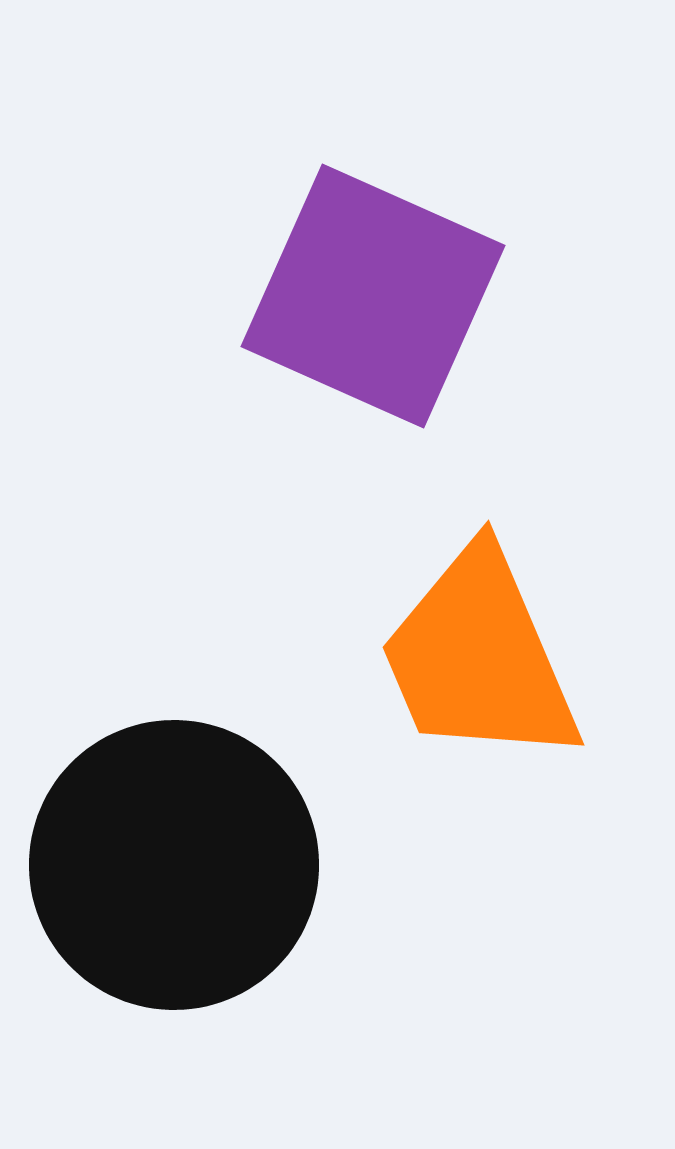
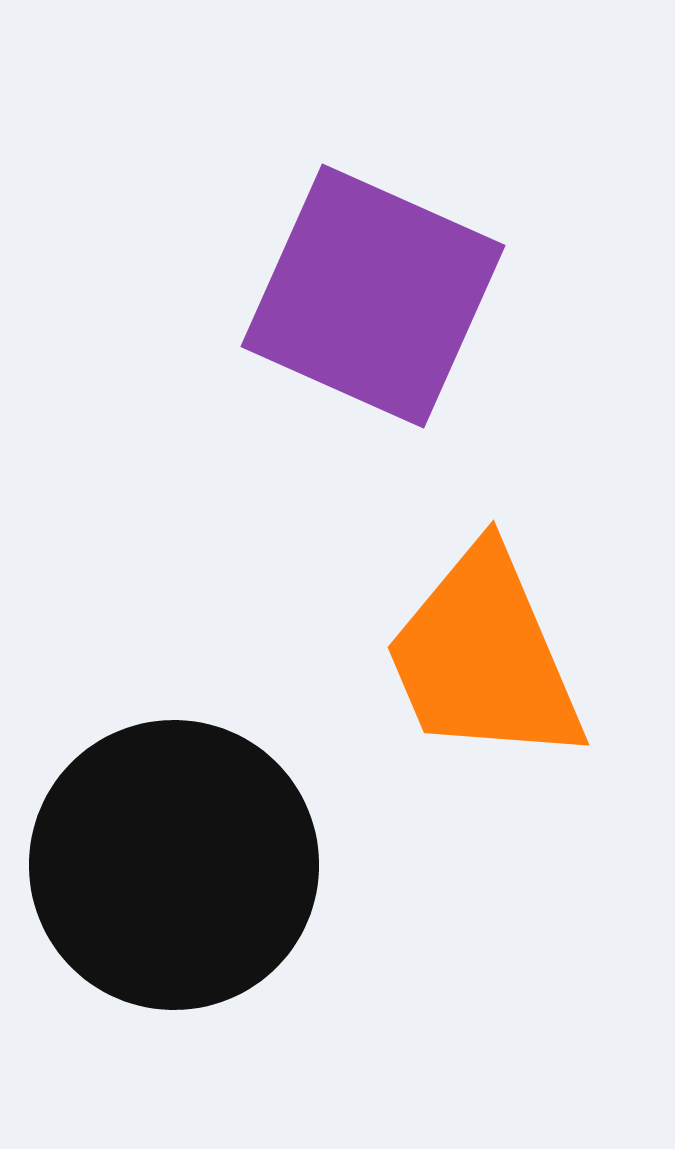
orange trapezoid: moved 5 px right
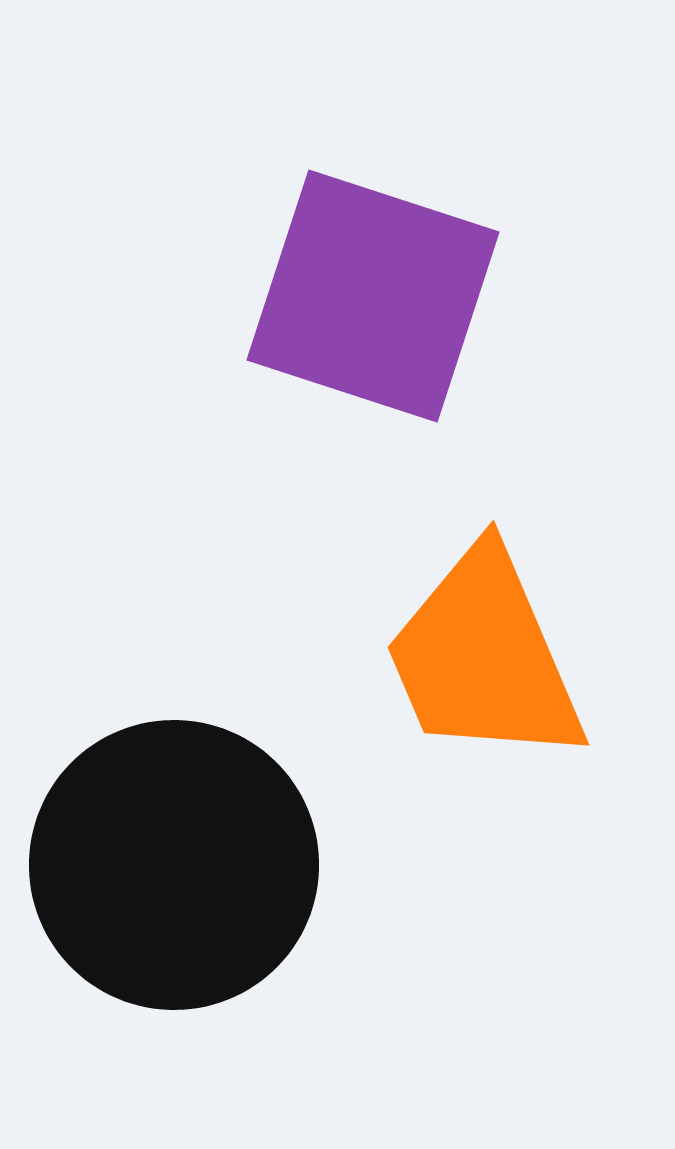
purple square: rotated 6 degrees counterclockwise
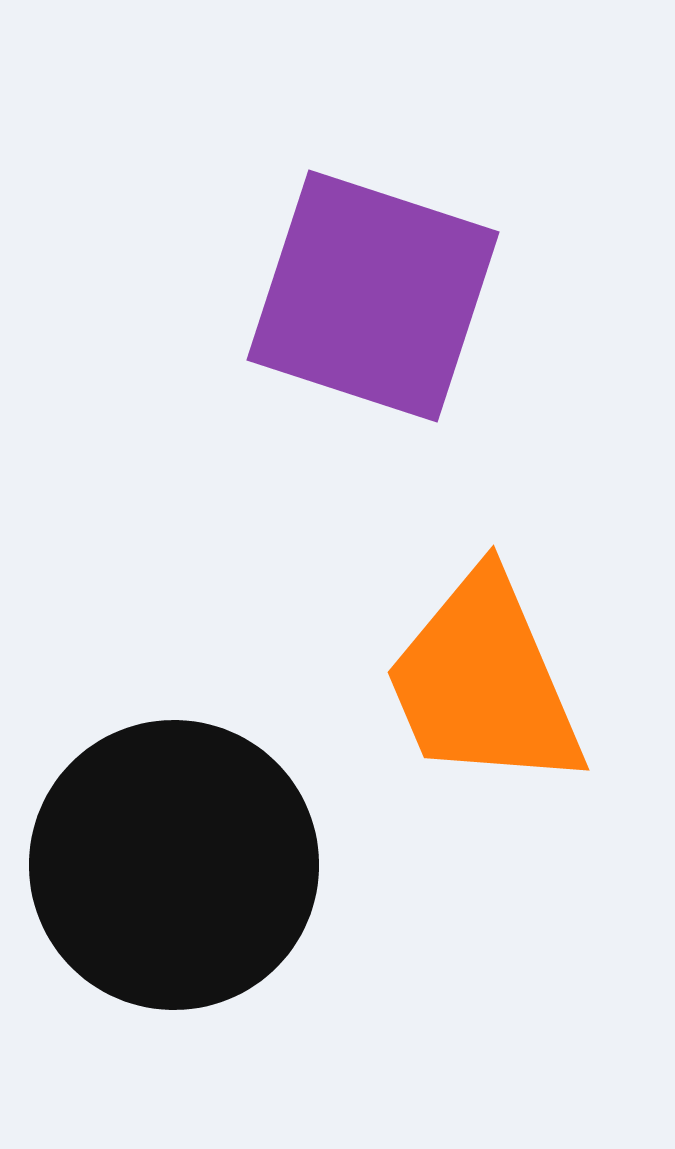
orange trapezoid: moved 25 px down
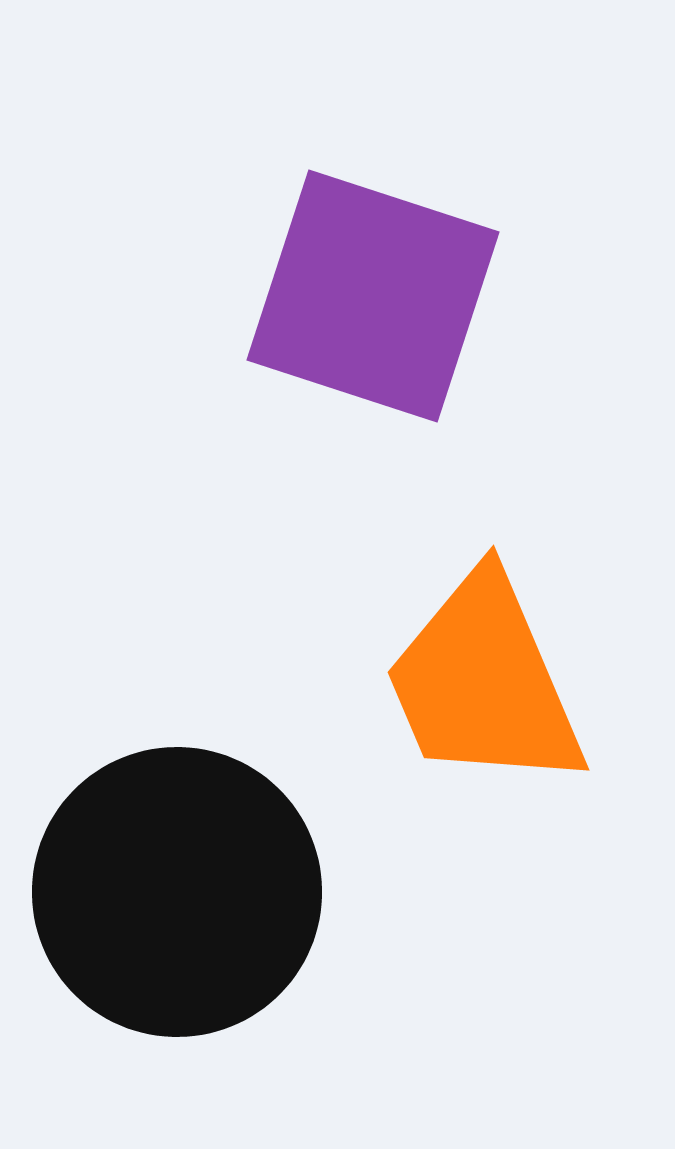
black circle: moved 3 px right, 27 px down
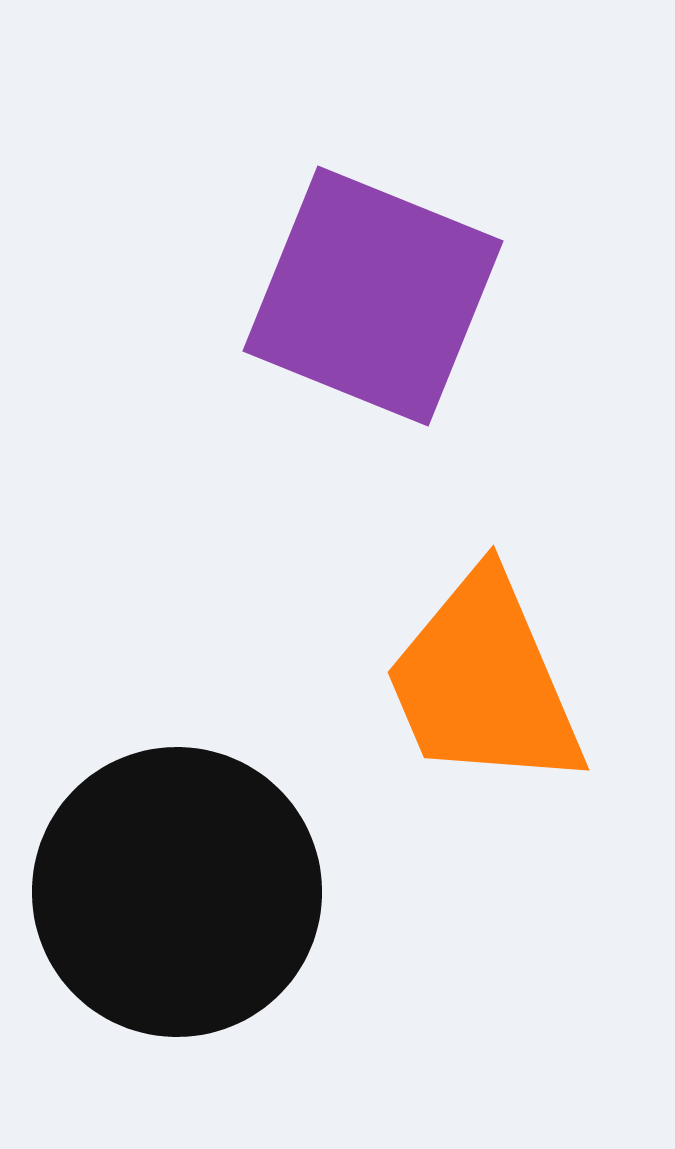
purple square: rotated 4 degrees clockwise
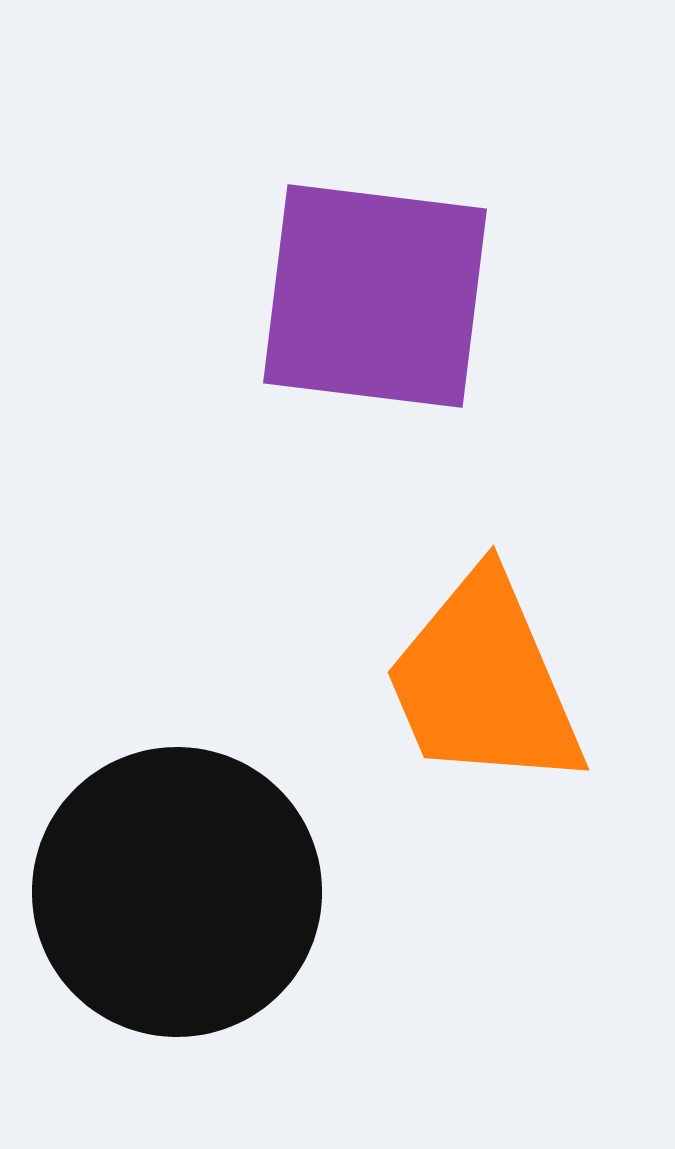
purple square: moved 2 px right; rotated 15 degrees counterclockwise
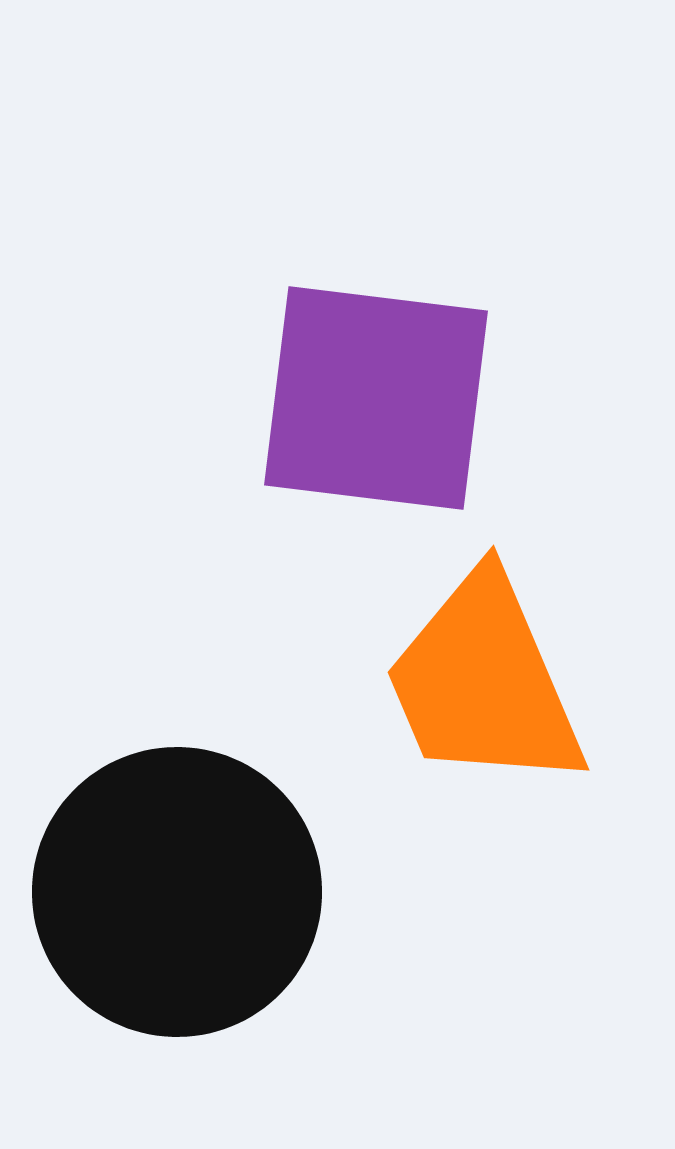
purple square: moved 1 px right, 102 px down
